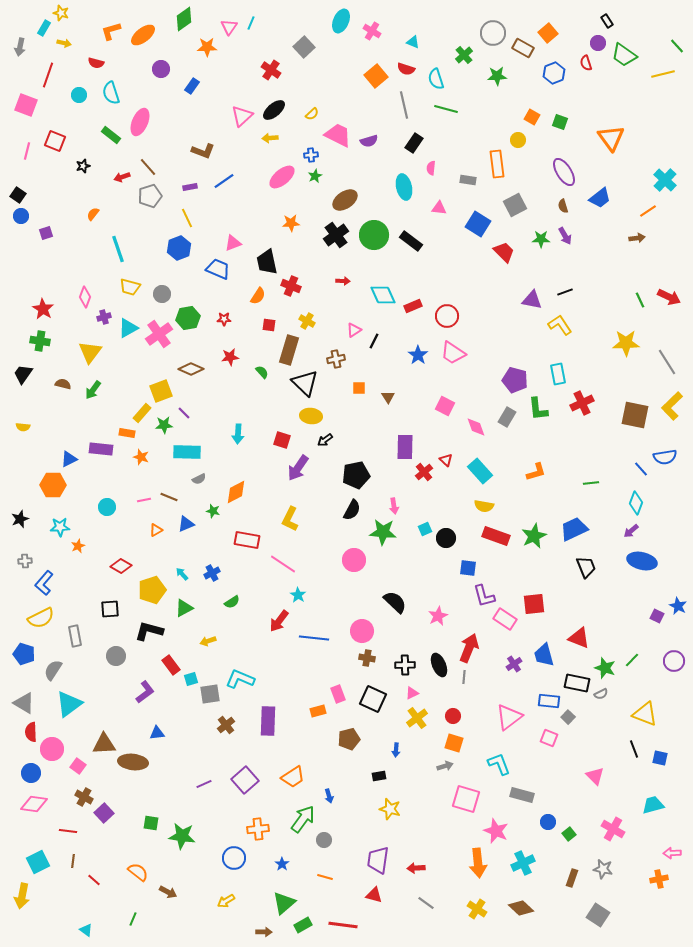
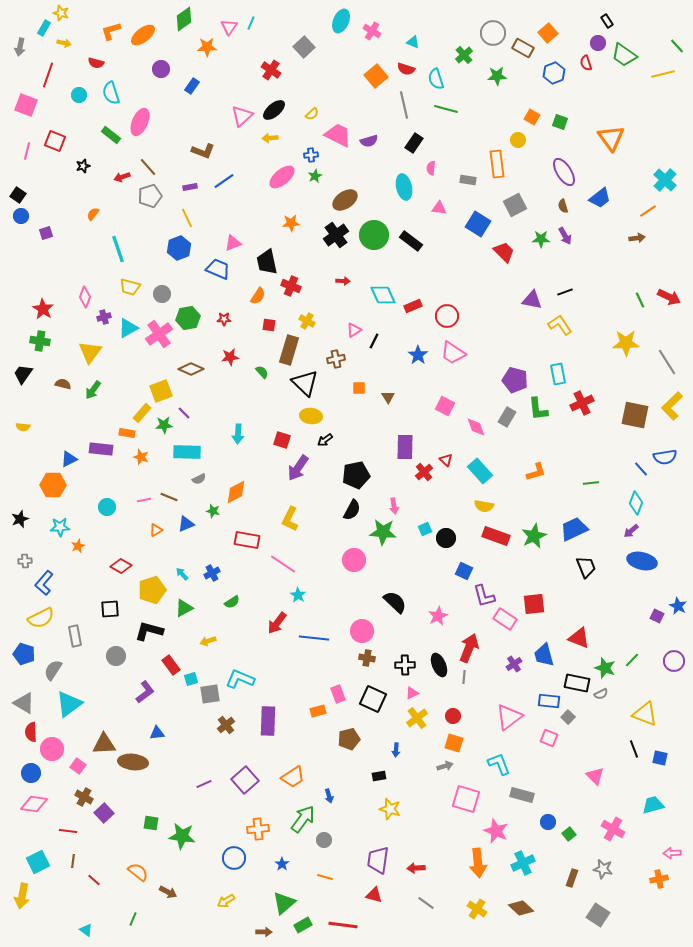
blue square at (468, 568): moved 4 px left, 3 px down; rotated 18 degrees clockwise
red arrow at (279, 621): moved 2 px left, 2 px down
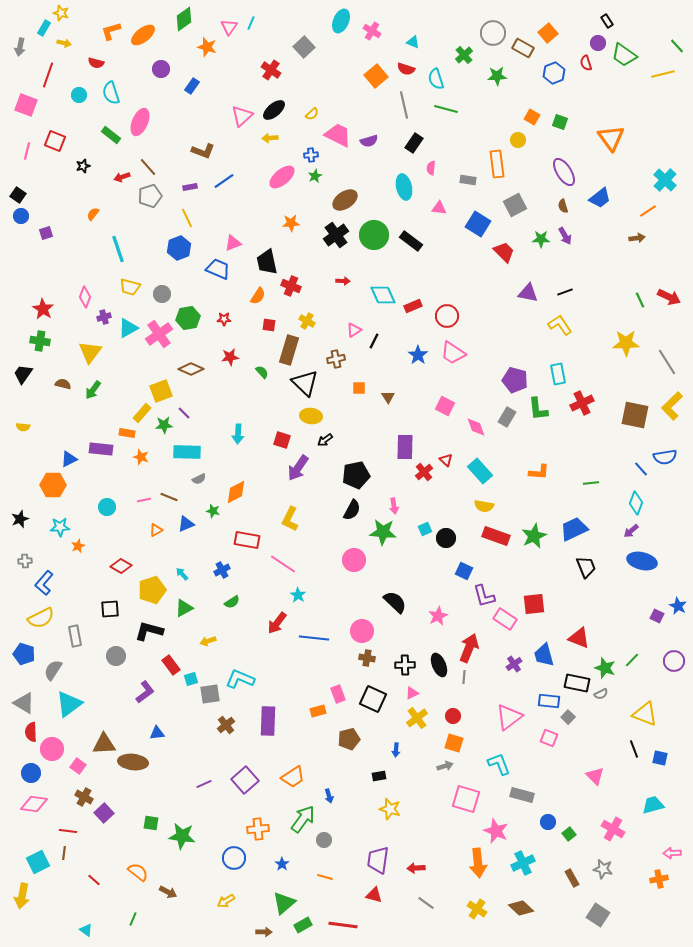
orange star at (207, 47): rotated 18 degrees clockwise
purple triangle at (532, 300): moved 4 px left, 7 px up
orange L-shape at (536, 472): moved 3 px right; rotated 20 degrees clockwise
blue cross at (212, 573): moved 10 px right, 3 px up
brown line at (73, 861): moved 9 px left, 8 px up
brown rectangle at (572, 878): rotated 48 degrees counterclockwise
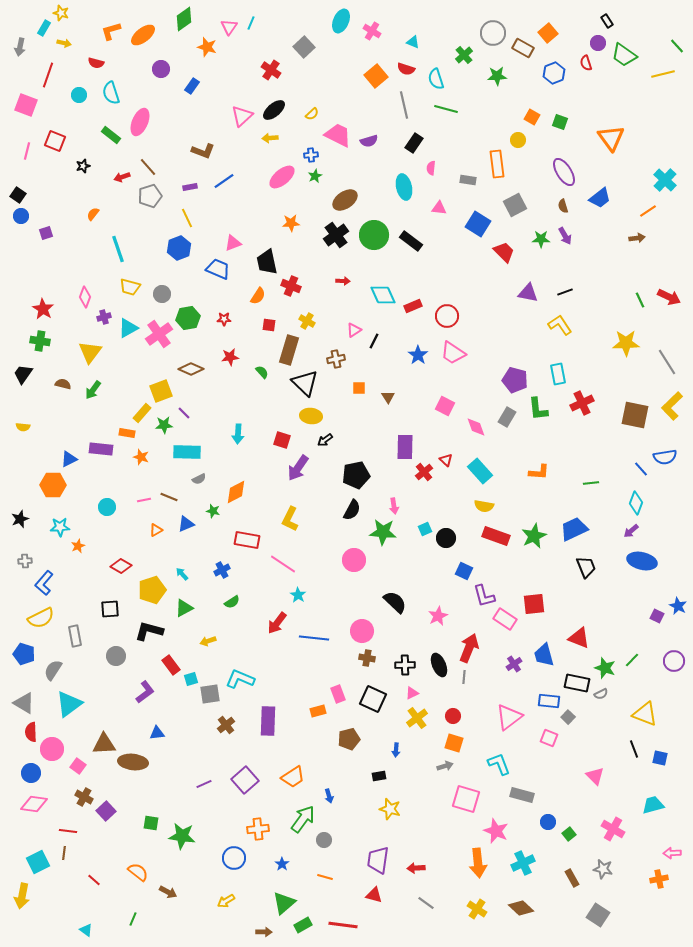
purple square at (104, 813): moved 2 px right, 2 px up
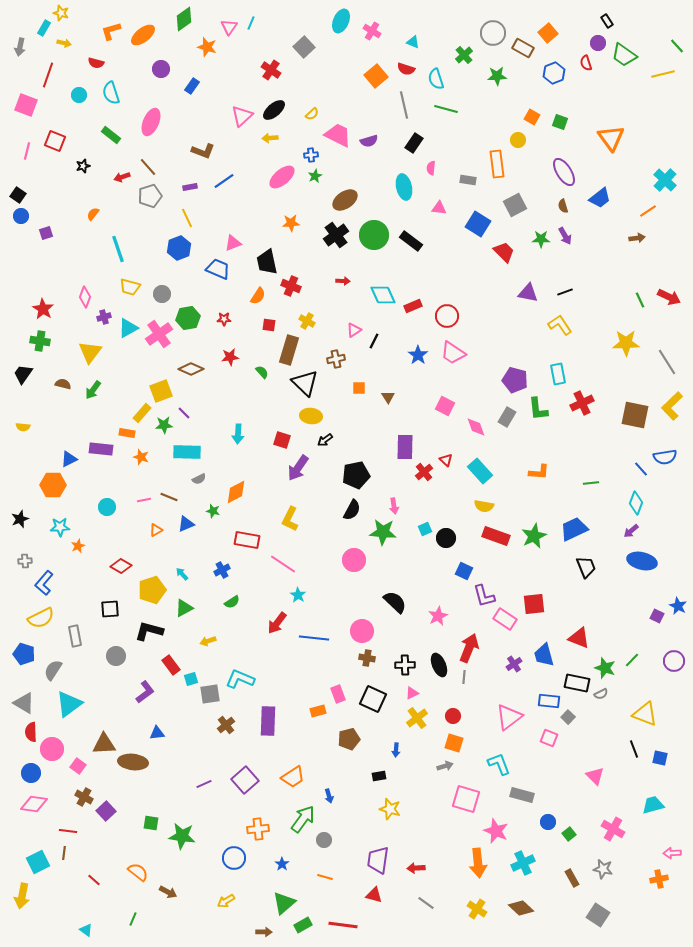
pink ellipse at (140, 122): moved 11 px right
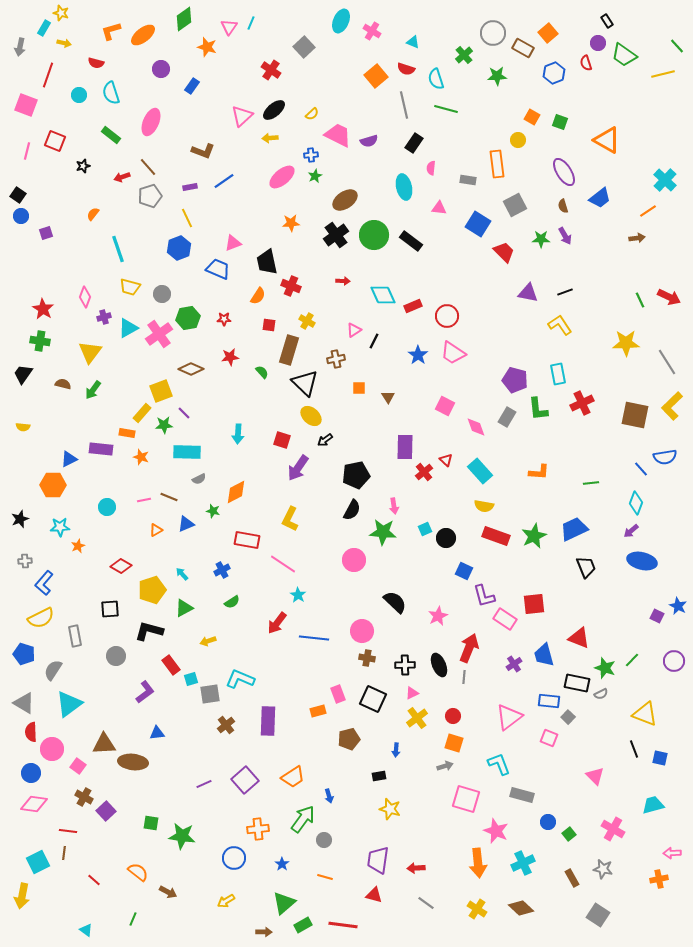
orange triangle at (611, 138): moved 4 px left, 2 px down; rotated 24 degrees counterclockwise
yellow ellipse at (311, 416): rotated 35 degrees clockwise
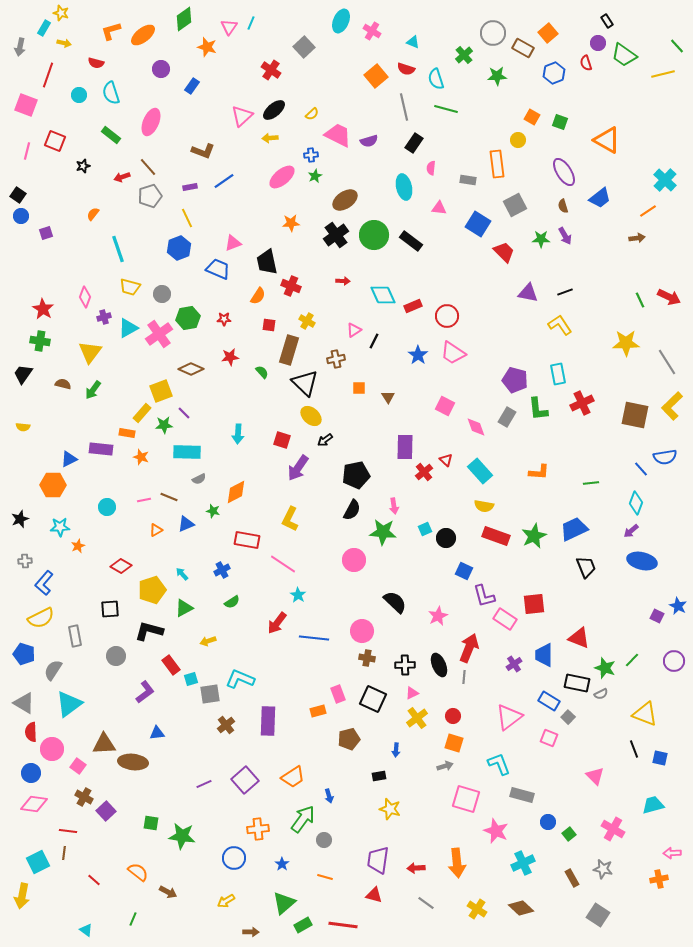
gray line at (404, 105): moved 2 px down
blue trapezoid at (544, 655): rotated 15 degrees clockwise
blue rectangle at (549, 701): rotated 25 degrees clockwise
orange arrow at (478, 863): moved 21 px left
brown arrow at (264, 932): moved 13 px left
